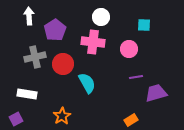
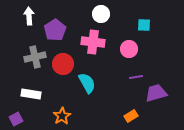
white circle: moved 3 px up
white rectangle: moved 4 px right
orange rectangle: moved 4 px up
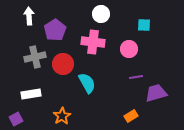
white rectangle: rotated 18 degrees counterclockwise
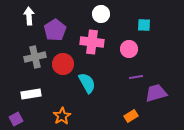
pink cross: moved 1 px left
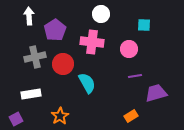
purple line: moved 1 px left, 1 px up
orange star: moved 2 px left
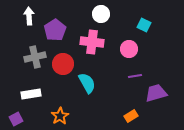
cyan square: rotated 24 degrees clockwise
